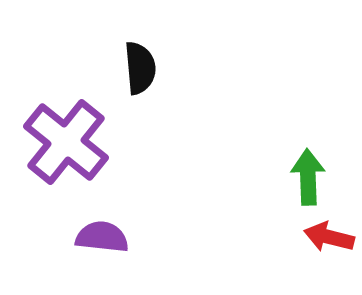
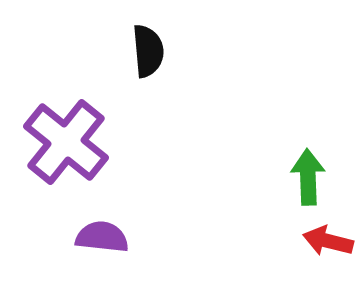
black semicircle: moved 8 px right, 17 px up
red arrow: moved 1 px left, 4 px down
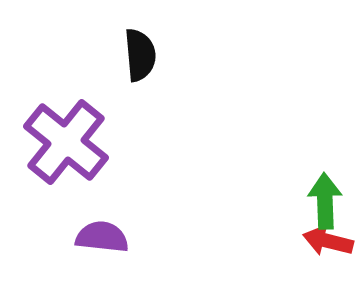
black semicircle: moved 8 px left, 4 px down
green arrow: moved 17 px right, 24 px down
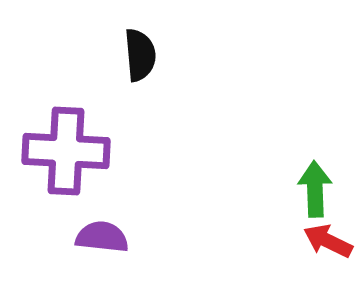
purple cross: moved 9 px down; rotated 36 degrees counterclockwise
green arrow: moved 10 px left, 12 px up
red arrow: rotated 12 degrees clockwise
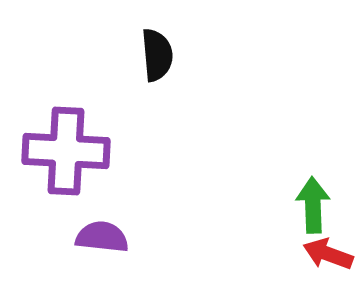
black semicircle: moved 17 px right
green arrow: moved 2 px left, 16 px down
red arrow: moved 13 px down; rotated 6 degrees counterclockwise
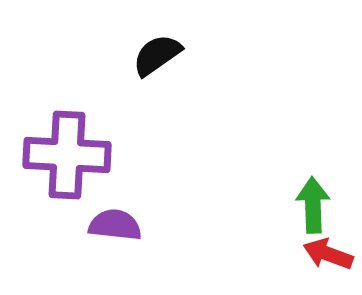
black semicircle: rotated 120 degrees counterclockwise
purple cross: moved 1 px right, 4 px down
purple semicircle: moved 13 px right, 12 px up
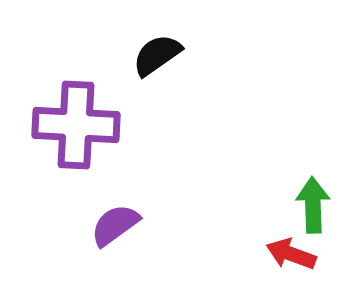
purple cross: moved 9 px right, 30 px up
purple semicircle: rotated 42 degrees counterclockwise
red arrow: moved 37 px left
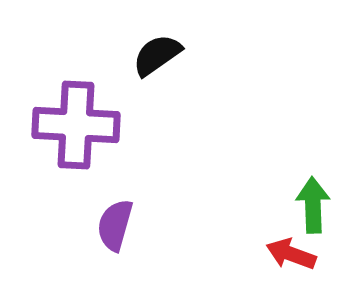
purple semicircle: rotated 38 degrees counterclockwise
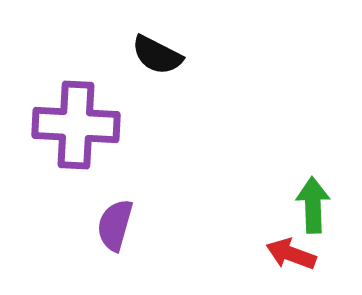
black semicircle: rotated 118 degrees counterclockwise
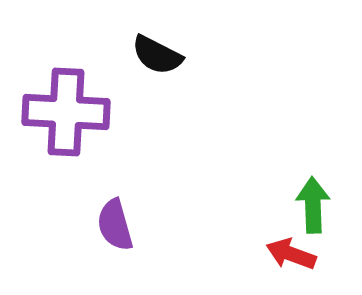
purple cross: moved 10 px left, 13 px up
purple semicircle: rotated 32 degrees counterclockwise
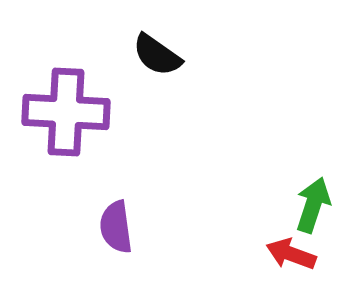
black semicircle: rotated 8 degrees clockwise
green arrow: rotated 20 degrees clockwise
purple semicircle: moved 1 px right, 2 px down; rotated 8 degrees clockwise
